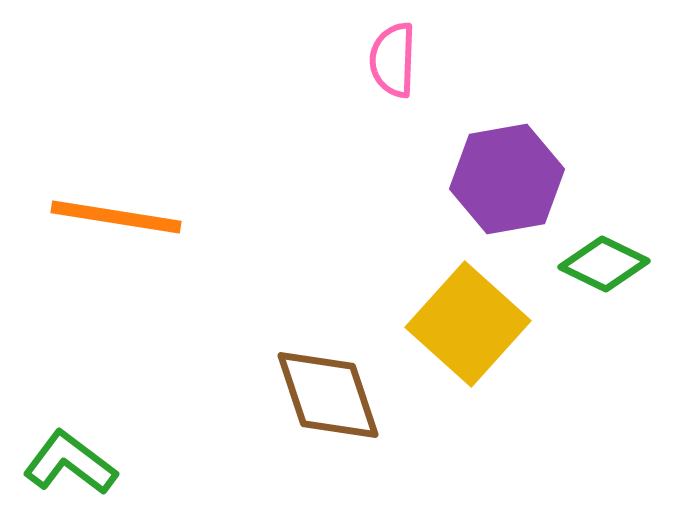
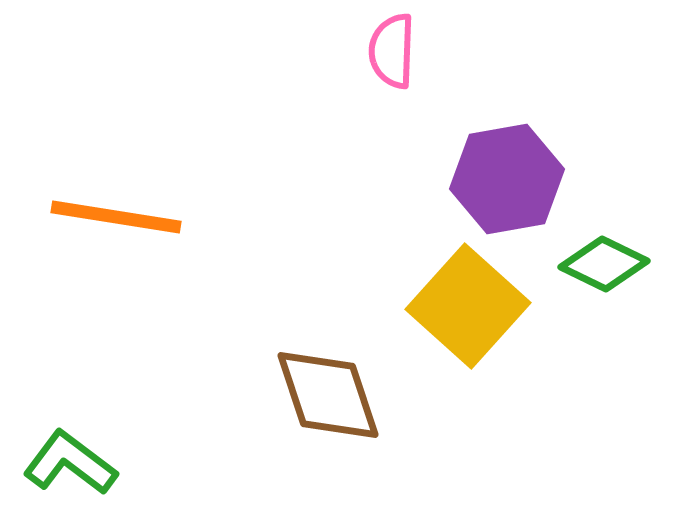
pink semicircle: moved 1 px left, 9 px up
yellow square: moved 18 px up
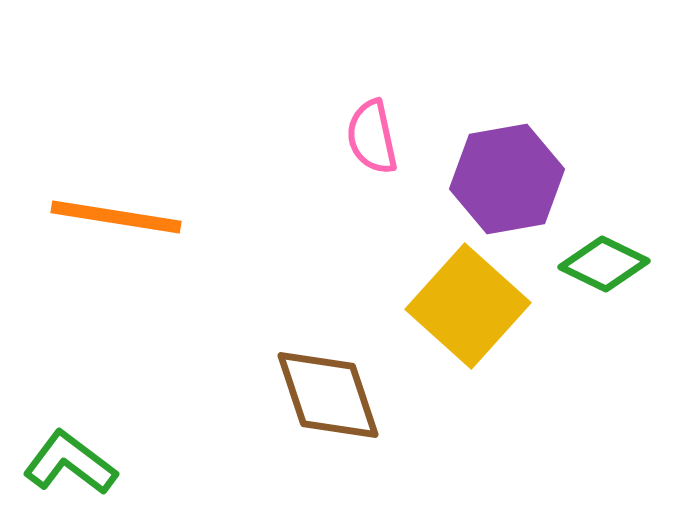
pink semicircle: moved 20 px left, 86 px down; rotated 14 degrees counterclockwise
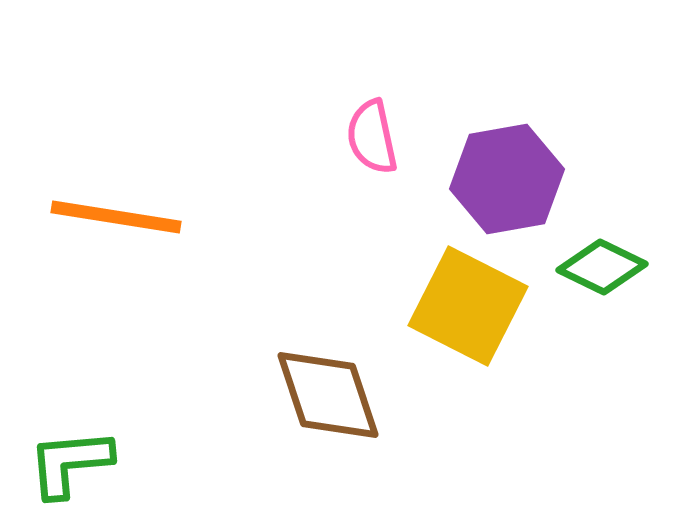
green diamond: moved 2 px left, 3 px down
yellow square: rotated 15 degrees counterclockwise
green L-shape: rotated 42 degrees counterclockwise
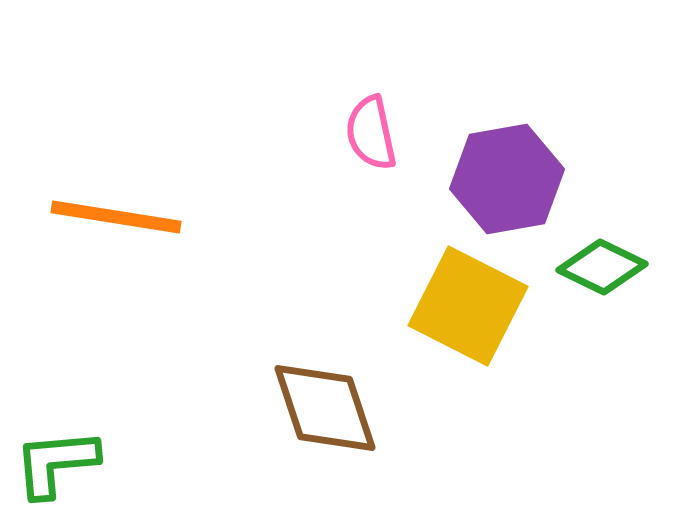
pink semicircle: moved 1 px left, 4 px up
brown diamond: moved 3 px left, 13 px down
green L-shape: moved 14 px left
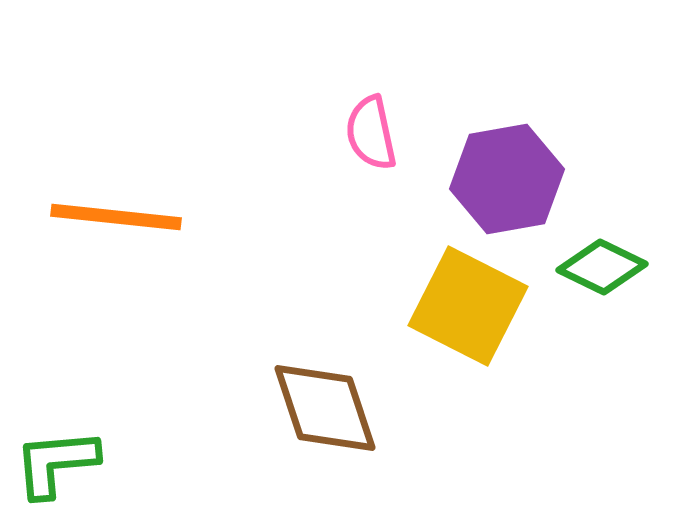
orange line: rotated 3 degrees counterclockwise
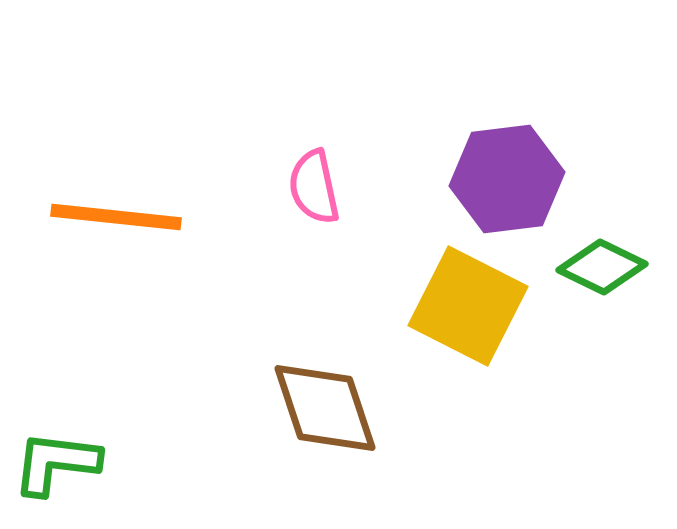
pink semicircle: moved 57 px left, 54 px down
purple hexagon: rotated 3 degrees clockwise
green L-shape: rotated 12 degrees clockwise
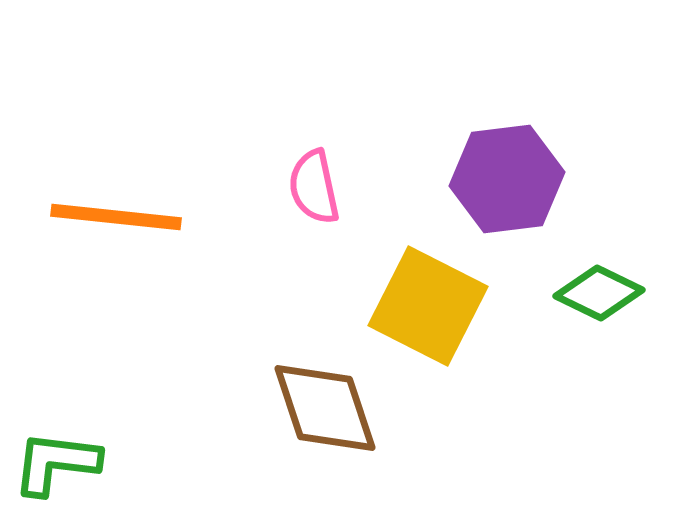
green diamond: moved 3 px left, 26 px down
yellow square: moved 40 px left
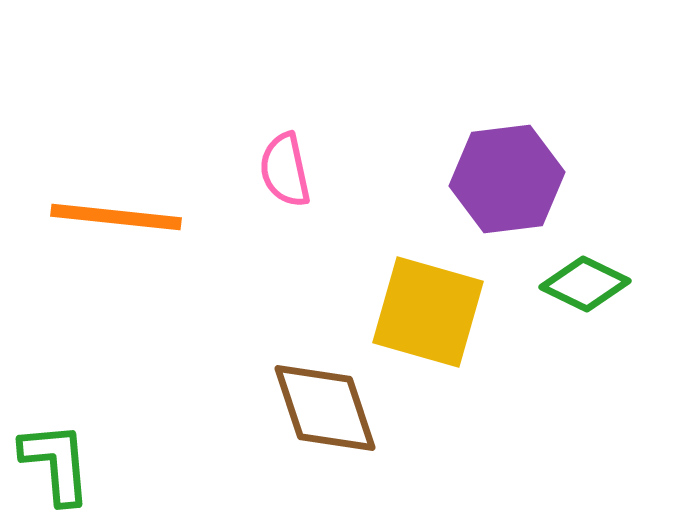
pink semicircle: moved 29 px left, 17 px up
green diamond: moved 14 px left, 9 px up
yellow square: moved 6 px down; rotated 11 degrees counterclockwise
green L-shape: rotated 78 degrees clockwise
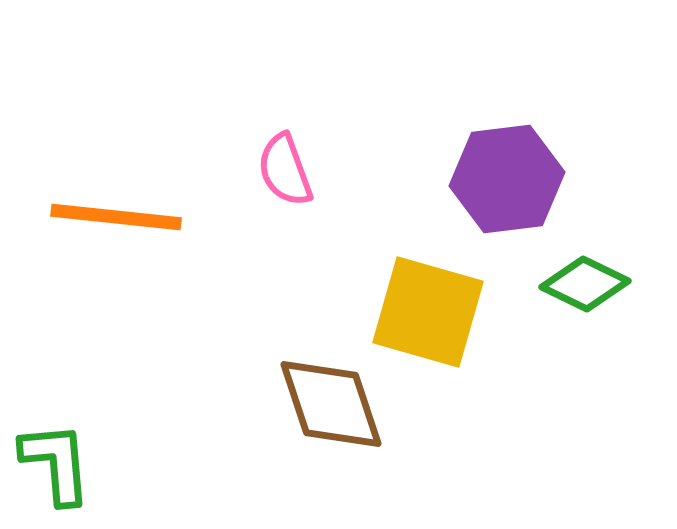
pink semicircle: rotated 8 degrees counterclockwise
brown diamond: moved 6 px right, 4 px up
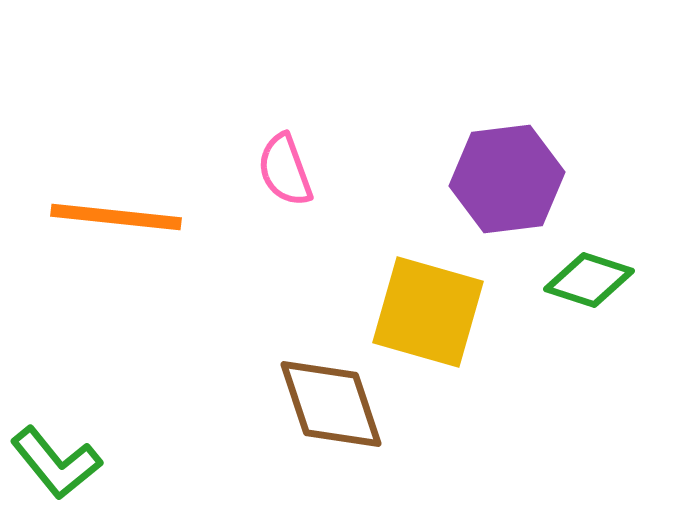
green diamond: moved 4 px right, 4 px up; rotated 8 degrees counterclockwise
green L-shape: rotated 146 degrees clockwise
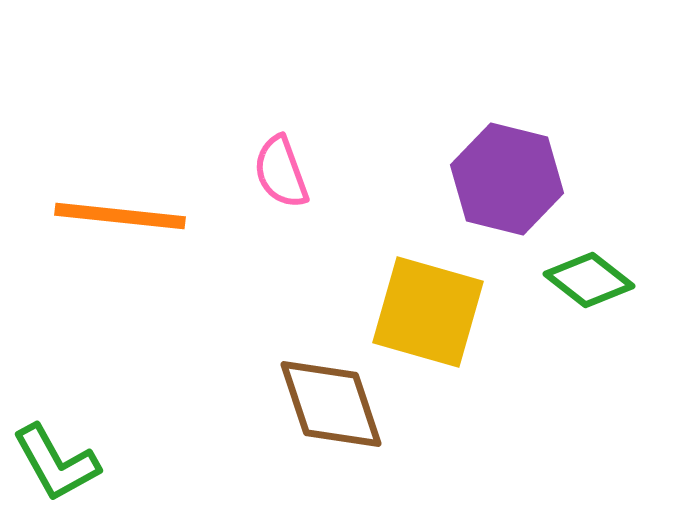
pink semicircle: moved 4 px left, 2 px down
purple hexagon: rotated 21 degrees clockwise
orange line: moved 4 px right, 1 px up
green diamond: rotated 20 degrees clockwise
green L-shape: rotated 10 degrees clockwise
